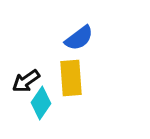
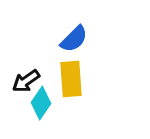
blue semicircle: moved 5 px left, 1 px down; rotated 8 degrees counterclockwise
yellow rectangle: moved 1 px down
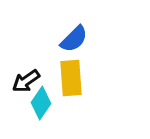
yellow rectangle: moved 1 px up
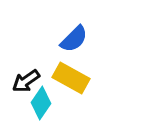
yellow rectangle: rotated 57 degrees counterclockwise
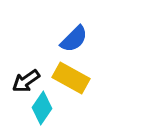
cyan diamond: moved 1 px right, 5 px down
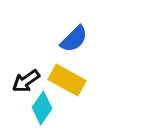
yellow rectangle: moved 4 px left, 2 px down
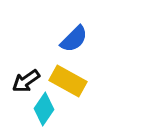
yellow rectangle: moved 1 px right, 1 px down
cyan diamond: moved 2 px right, 1 px down
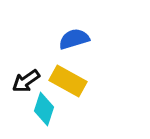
blue semicircle: rotated 152 degrees counterclockwise
cyan diamond: rotated 16 degrees counterclockwise
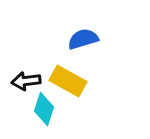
blue semicircle: moved 9 px right
black arrow: rotated 28 degrees clockwise
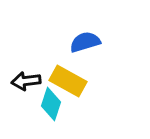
blue semicircle: moved 2 px right, 3 px down
cyan diamond: moved 7 px right, 5 px up
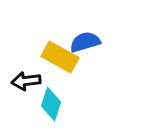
yellow rectangle: moved 8 px left, 24 px up
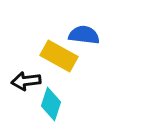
blue semicircle: moved 1 px left, 7 px up; rotated 24 degrees clockwise
yellow rectangle: moved 1 px left, 1 px up
